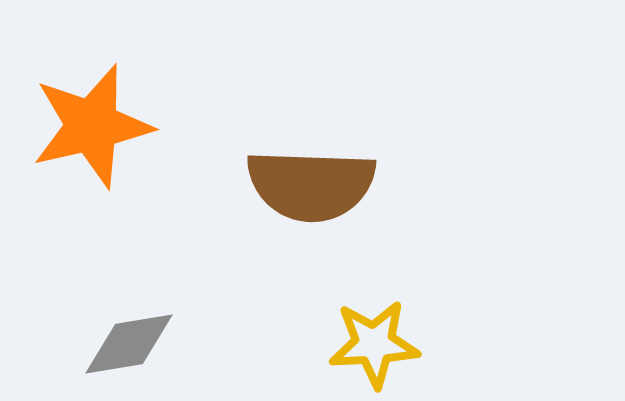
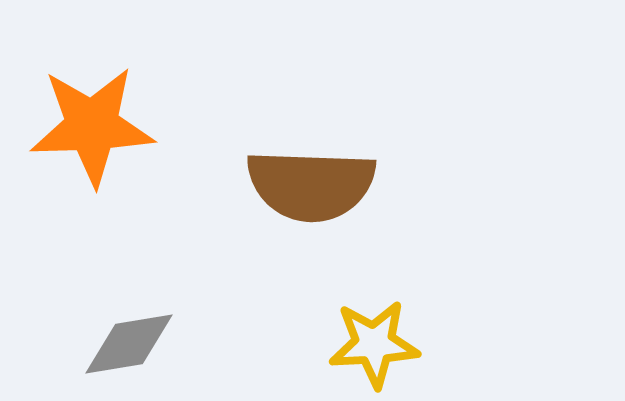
orange star: rotated 11 degrees clockwise
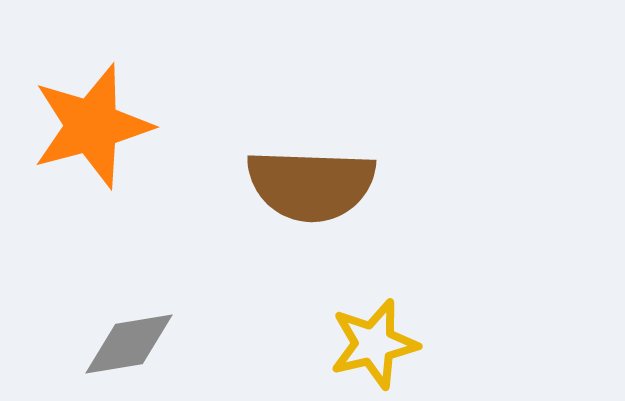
orange star: rotated 13 degrees counterclockwise
yellow star: rotated 10 degrees counterclockwise
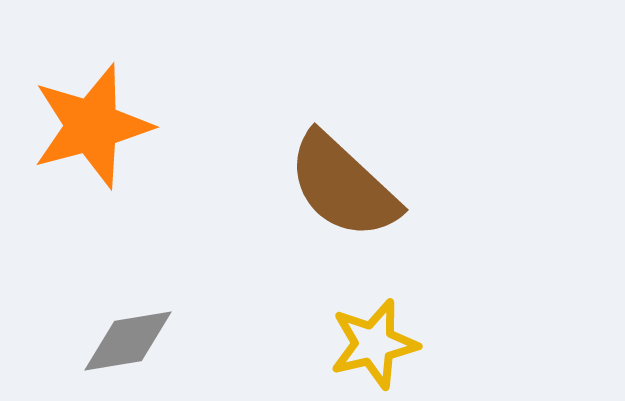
brown semicircle: moved 32 px right, 1 px down; rotated 41 degrees clockwise
gray diamond: moved 1 px left, 3 px up
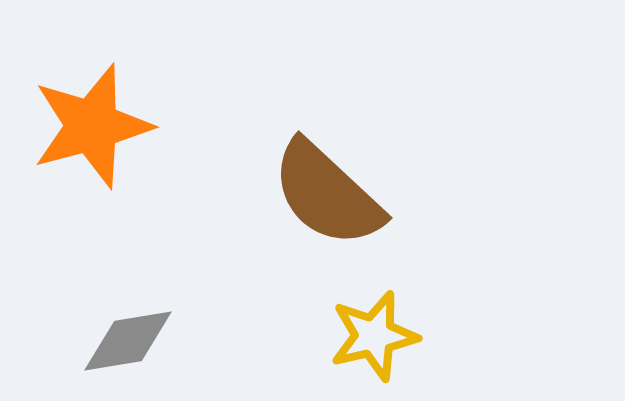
brown semicircle: moved 16 px left, 8 px down
yellow star: moved 8 px up
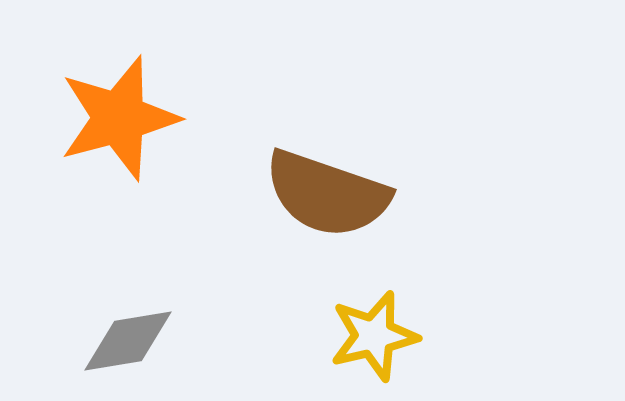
orange star: moved 27 px right, 8 px up
brown semicircle: rotated 24 degrees counterclockwise
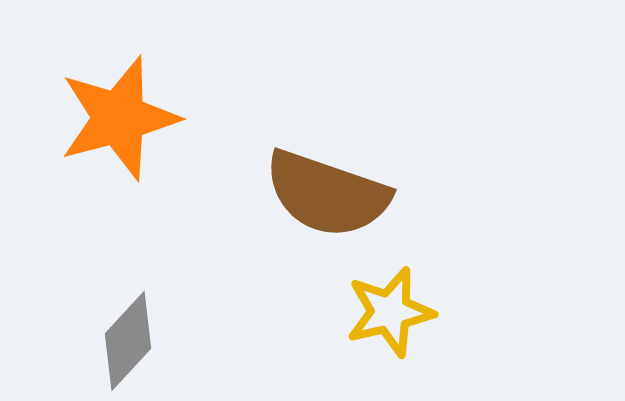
yellow star: moved 16 px right, 24 px up
gray diamond: rotated 38 degrees counterclockwise
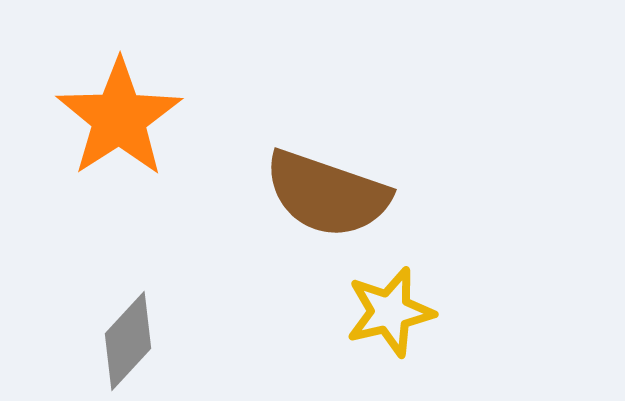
orange star: rotated 18 degrees counterclockwise
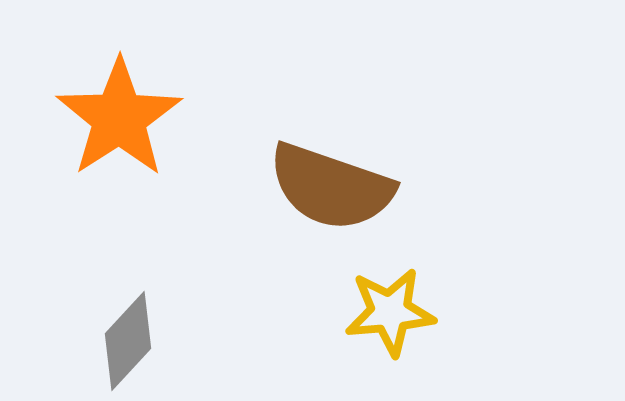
brown semicircle: moved 4 px right, 7 px up
yellow star: rotated 8 degrees clockwise
